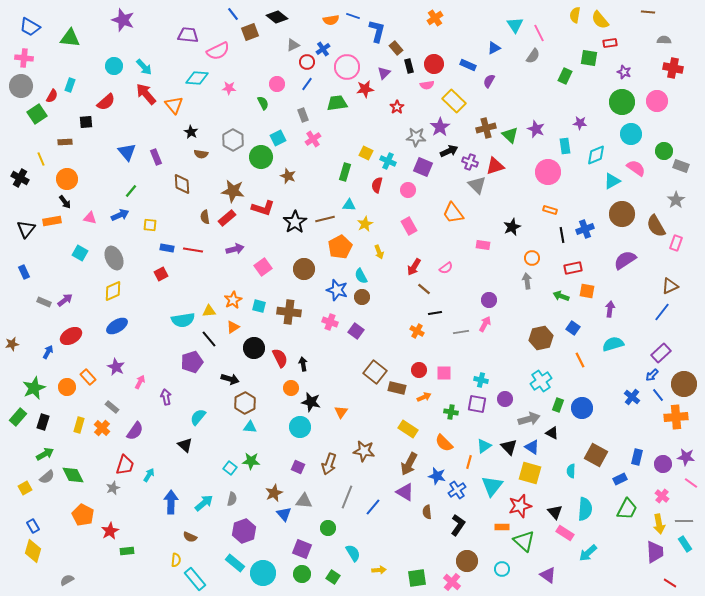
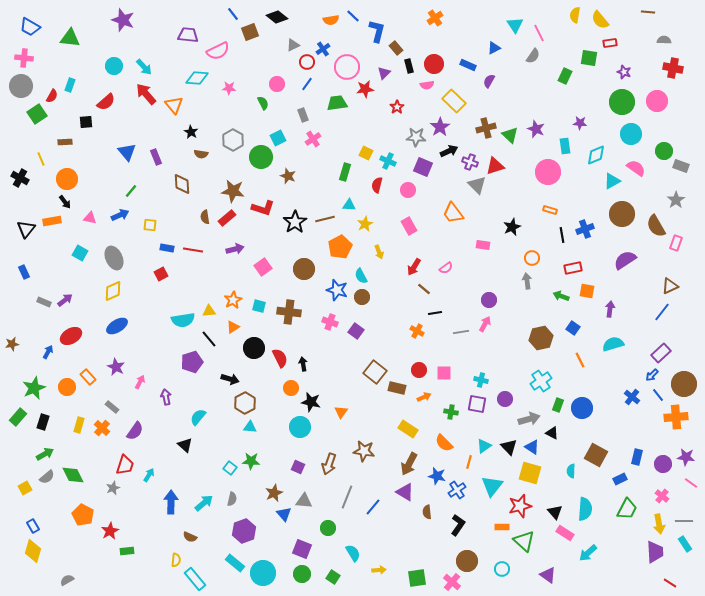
blue line at (353, 16): rotated 24 degrees clockwise
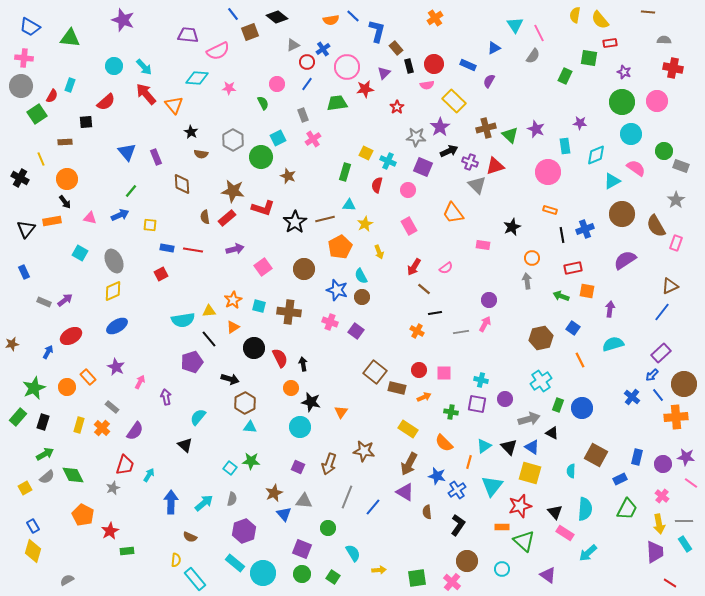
gray ellipse at (114, 258): moved 3 px down
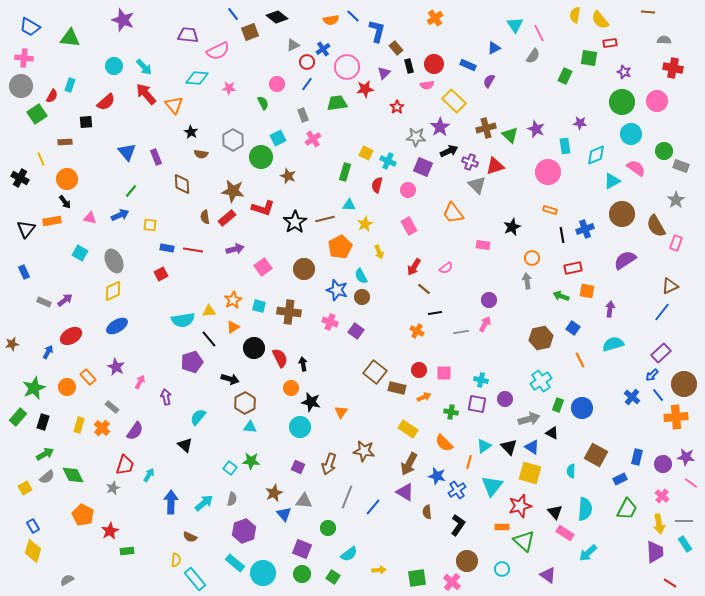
cyan semicircle at (353, 553): moved 4 px left, 1 px down; rotated 84 degrees clockwise
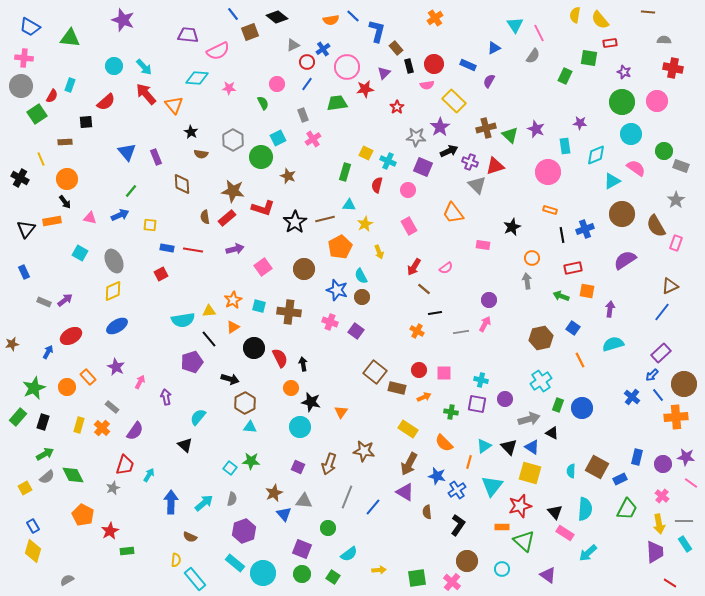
brown square at (596, 455): moved 1 px right, 12 px down
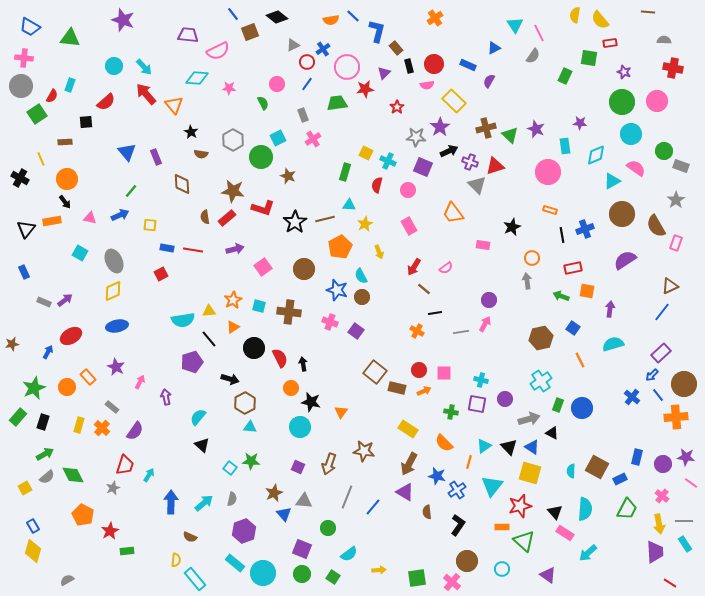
blue ellipse at (117, 326): rotated 20 degrees clockwise
orange arrow at (424, 397): moved 6 px up
black triangle at (185, 445): moved 17 px right
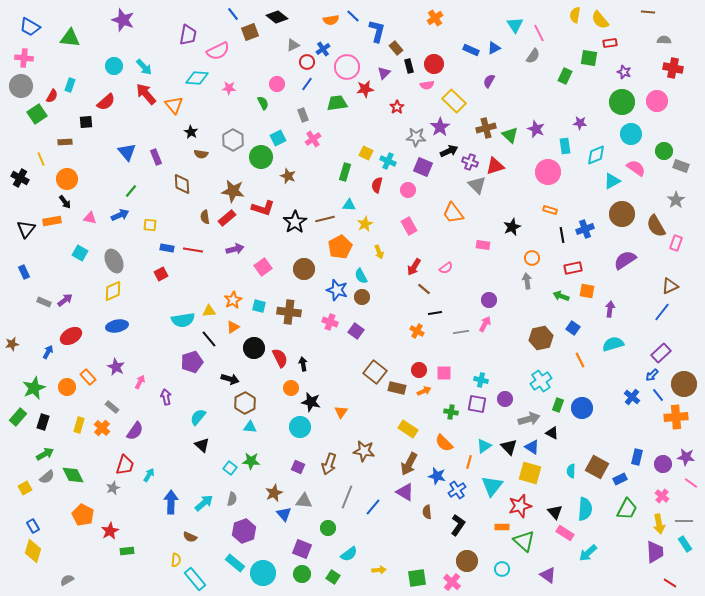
purple trapezoid at (188, 35): rotated 95 degrees clockwise
blue rectangle at (468, 65): moved 3 px right, 15 px up
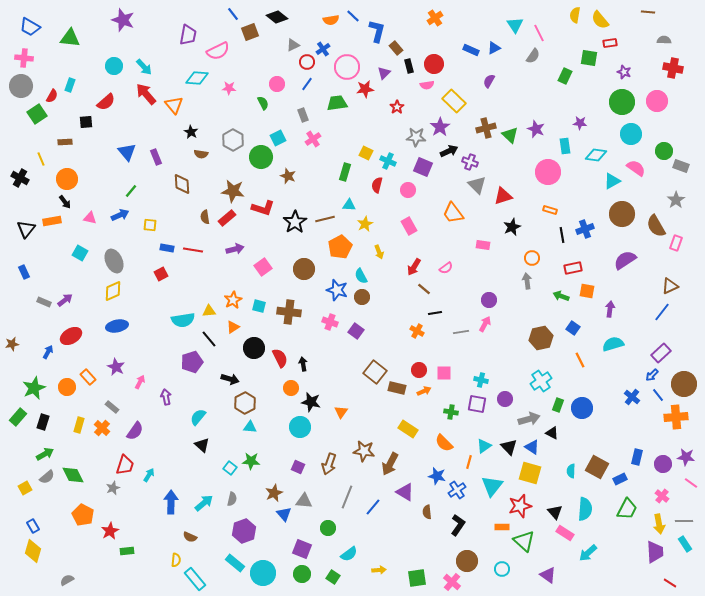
cyan diamond at (596, 155): rotated 30 degrees clockwise
red triangle at (495, 166): moved 8 px right, 30 px down
brown arrow at (409, 464): moved 19 px left
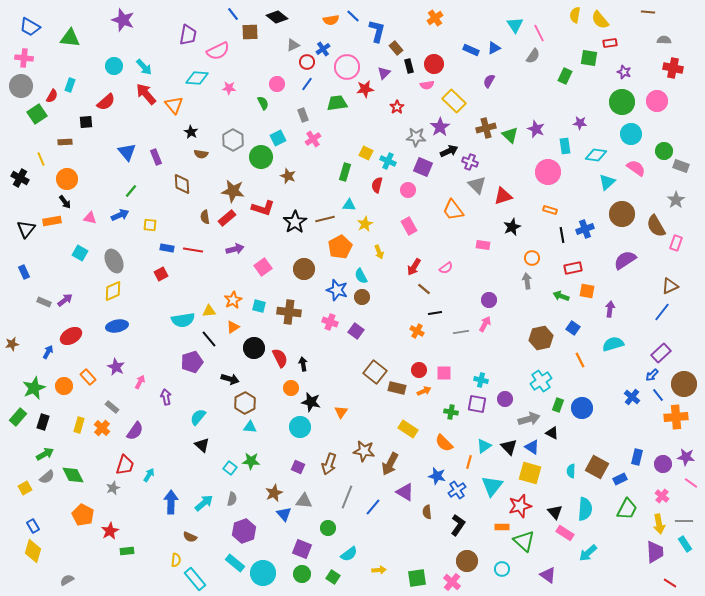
brown square at (250, 32): rotated 18 degrees clockwise
cyan triangle at (612, 181): moved 5 px left, 1 px down; rotated 12 degrees counterclockwise
orange trapezoid at (453, 213): moved 3 px up
orange circle at (67, 387): moved 3 px left, 1 px up
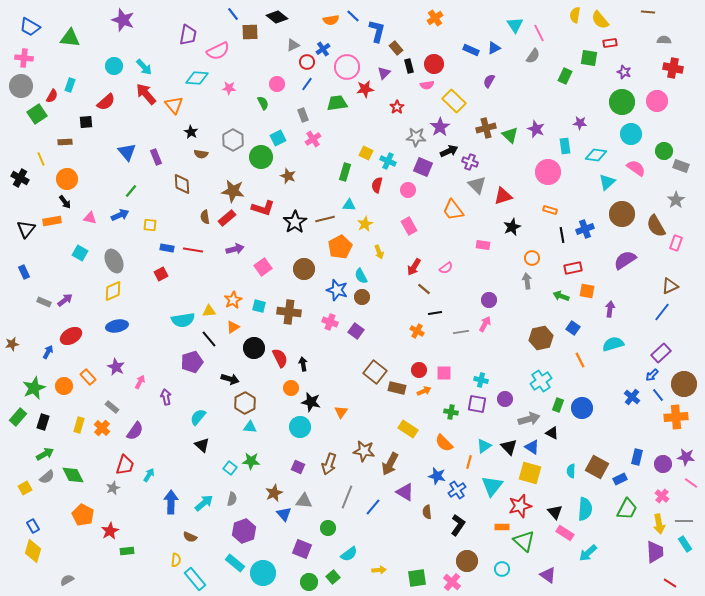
green circle at (302, 574): moved 7 px right, 8 px down
green square at (333, 577): rotated 16 degrees clockwise
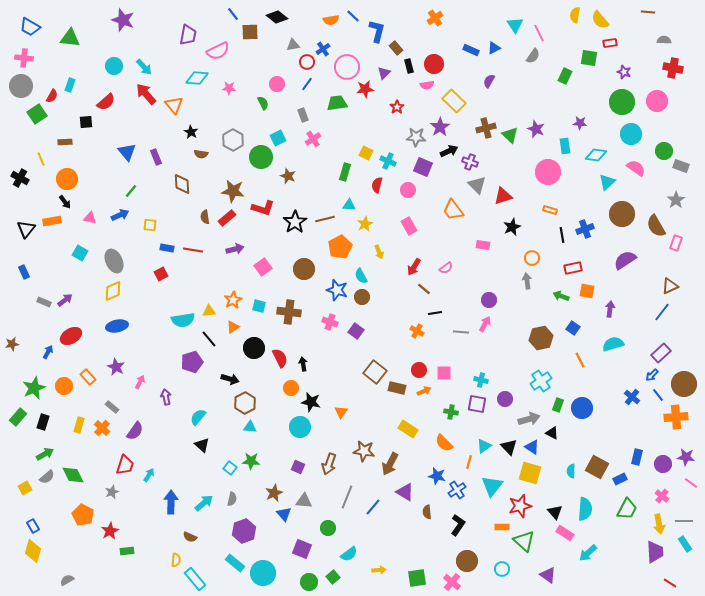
gray triangle at (293, 45): rotated 16 degrees clockwise
gray line at (461, 332): rotated 14 degrees clockwise
gray star at (113, 488): moved 1 px left, 4 px down
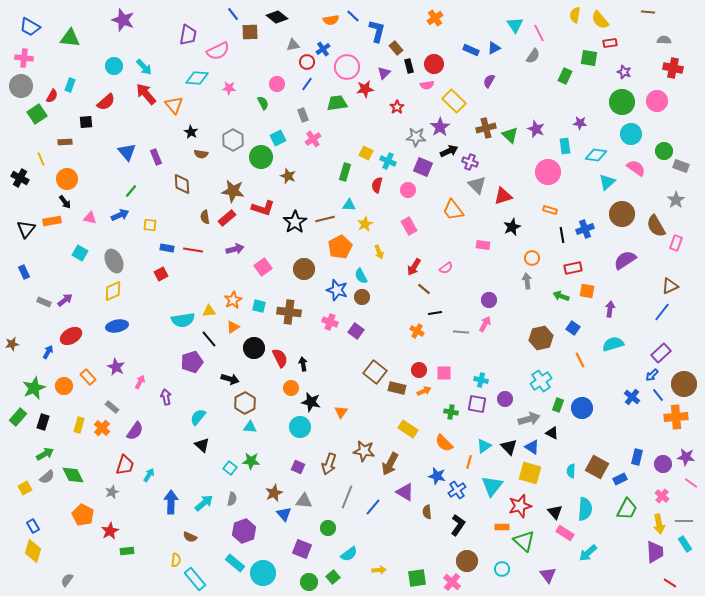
purple triangle at (548, 575): rotated 18 degrees clockwise
gray semicircle at (67, 580): rotated 24 degrees counterclockwise
